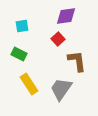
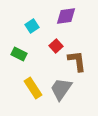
cyan square: moved 10 px right; rotated 24 degrees counterclockwise
red square: moved 2 px left, 7 px down
yellow rectangle: moved 4 px right, 4 px down
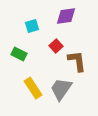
cyan square: rotated 16 degrees clockwise
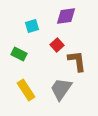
red square: moved 1 px right, 1 px up
yellow rectangle: moved 7 px left, 2 px down
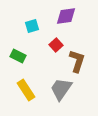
red square: moved 1 px left
green rectangle: moved 1 px left, 2 px down
brown L-shape: rotated 25 degrees clockwise
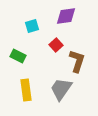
yellow rectangle: rotated 25 degrees clockwise
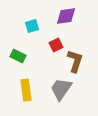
red square: rotated 16 degrees clockwise
brown L-shape: moved 2 px left
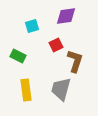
gray trapezoid: rotated 20 degrees counterclockwise
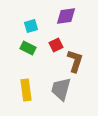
cyan square: moved 1 px left
green rectangle: moved 10 px right, 8 px up
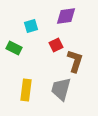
green rectangle: moved 14 px left
yellow rectangle: rotated 15 degrees clockwise
